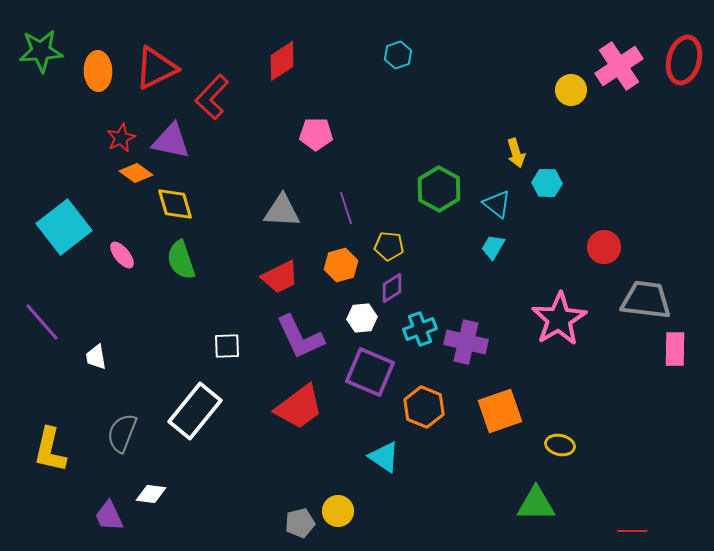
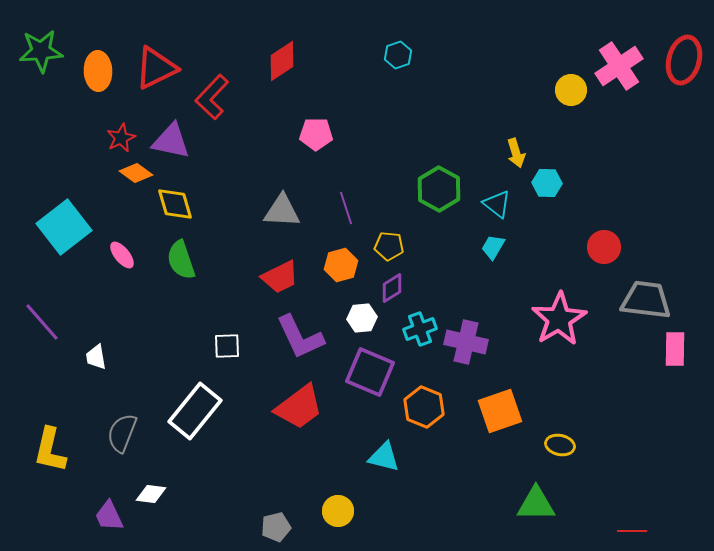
cyan triangle at (384, 457): rotated 20 degrees counterclockwise
gray pentagon at (300, 523): moved 24 px left, 4 px down
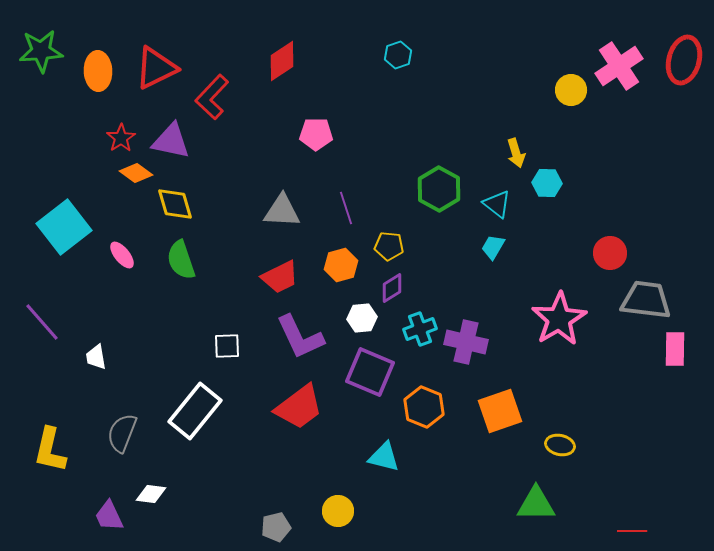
red star at (121, 138): rotated 8 degrees counterclockwise
red circle at (604, 247): moved 6 px right, 6 px down
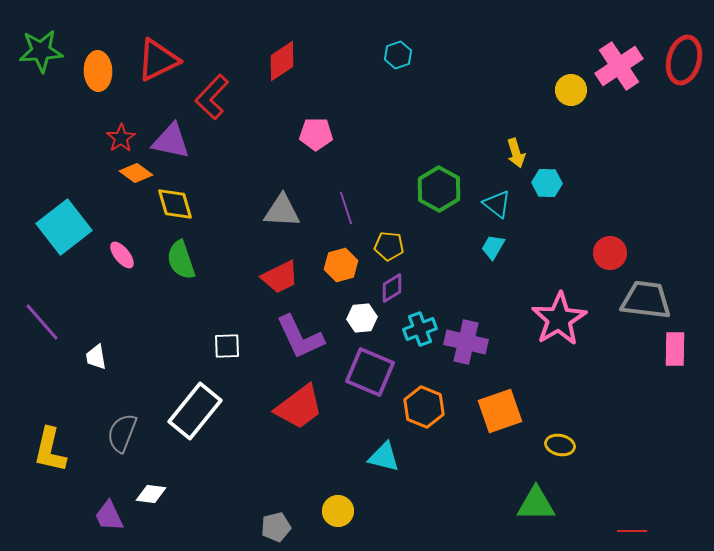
red triangle at (156, 68): moved 2 px right, 8 px up
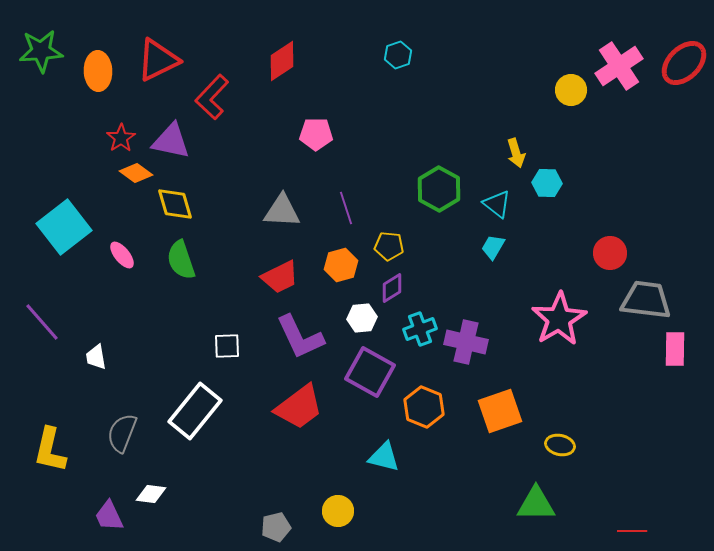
red ellipse at (684, 60): moved 3 px down; rotated 30 degrees clockwise
purple square at (370, 372): rotated 6 degrees clockwise
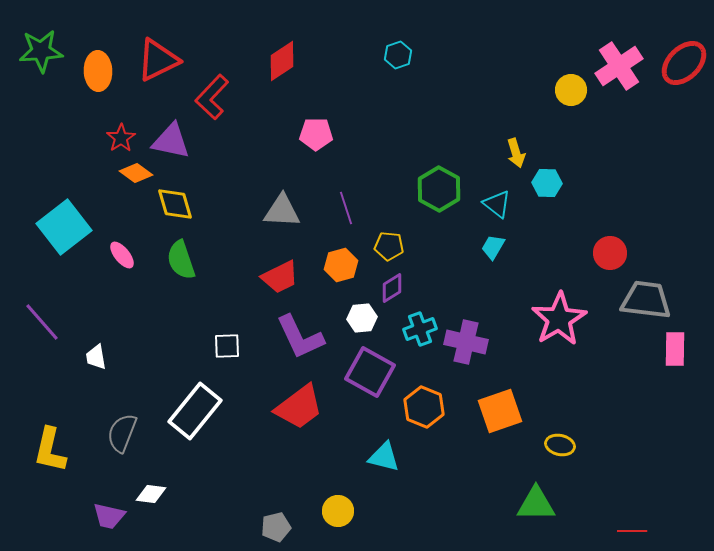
purple trapezoid at (109, 516): rotated 52 degrees counterclockwise
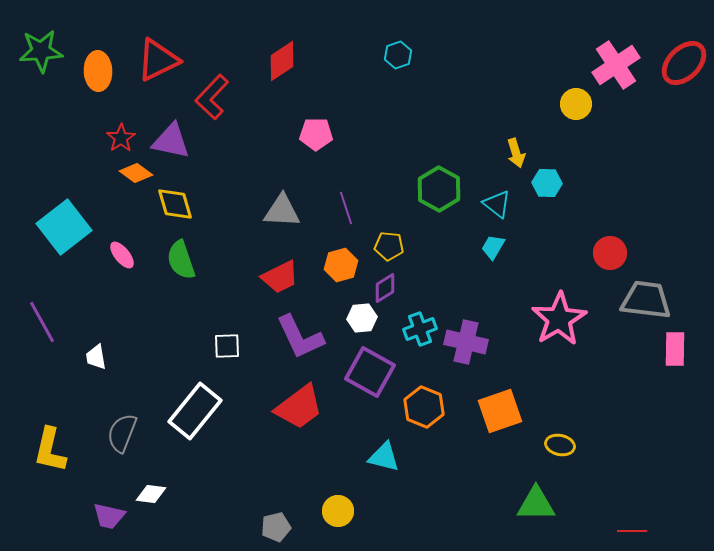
pink cross at (619, 66): moved 3 px left, 1 px up
yellow circle at (571, 90): moved 5 px right, 14 px down
purple diamond at (392, 288): moved 7 px left
purple line at (42, 322): rotated 12 degrees clockwise
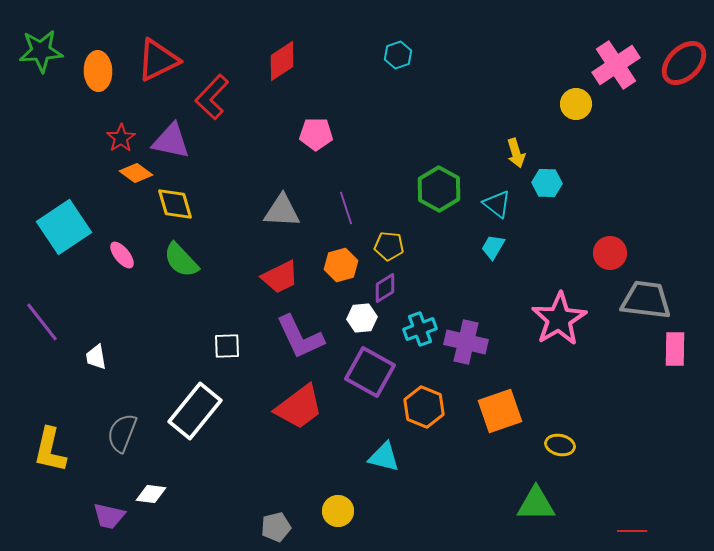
cyan square at (64, 227): rotated 4 degrees clockwise
green semicircle at (181, 260): rotated 24 degrees counterclockwise
purple line at (42, 322): rotated 9 degrees counterclockwise
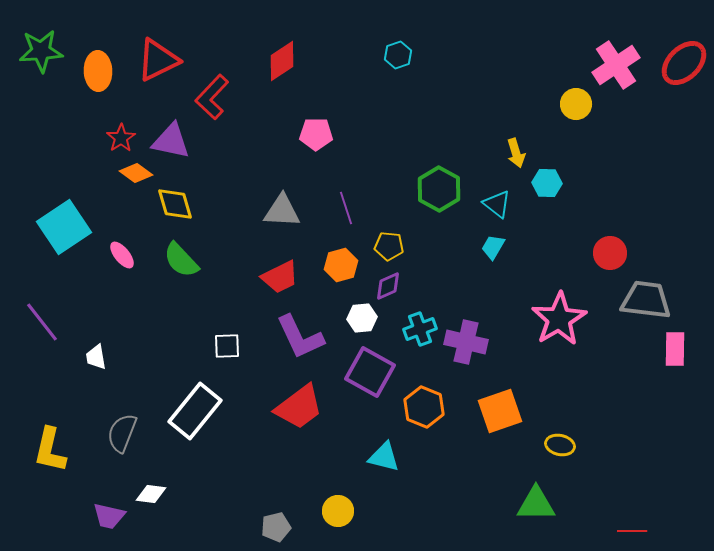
purple diamond at (385, 288): moved 3 px right, 2 px up; rotated 8 degrees clockwise
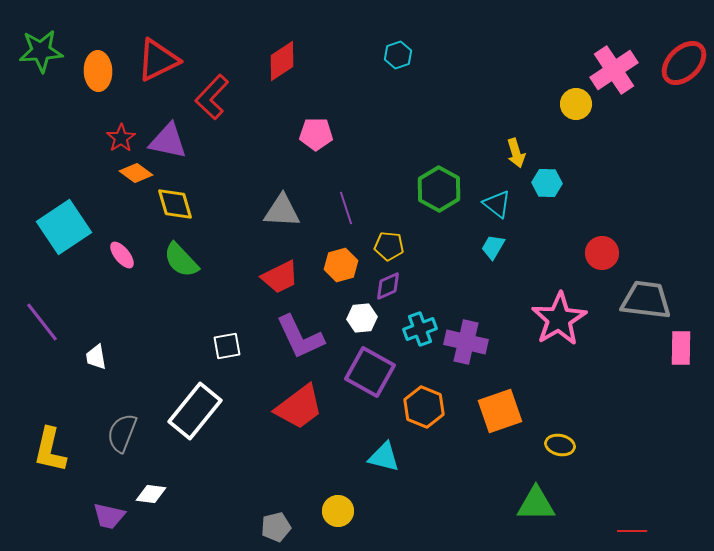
pink cross at (616, 65): moved 2 px left, 5 px down
purple triangle at (171, 141): moved 3 px left
red circle at (610, 253): moved 8 px left
white square at (227, 346): rotated 8 degrees counterclockwise
pink rectangle at (675, 349): moved 6 px right, 1 px up
